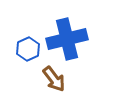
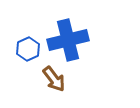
blue cross: moved 1 px right, 1 px down
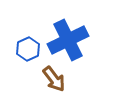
blue cross: rotated 12 degrees counterclockwise
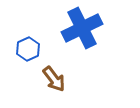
blue cross: moved 14 px right, 12 px up
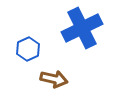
brown arrow: rotated 40 degrees counterclockwise
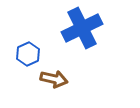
blue hexagon: moved 5 px down
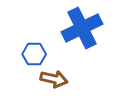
blue hexagon: moved 6 px right; rotated 25 degrees clockwise
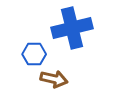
blue cross: moved 10 px left; rotated 12 degrees clockwise
